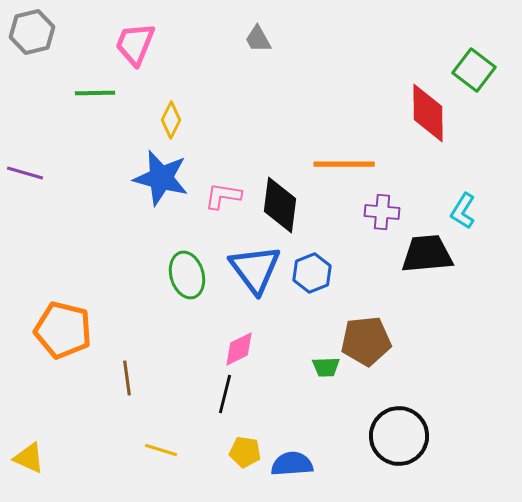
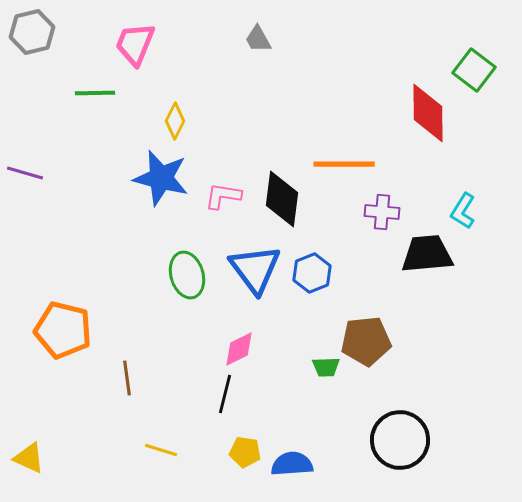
yellow diamond: moved 4 px right, 1 px down
black diamond: moved 2 px right, 6 px up
black circle: moved 1 px right, 4 px down
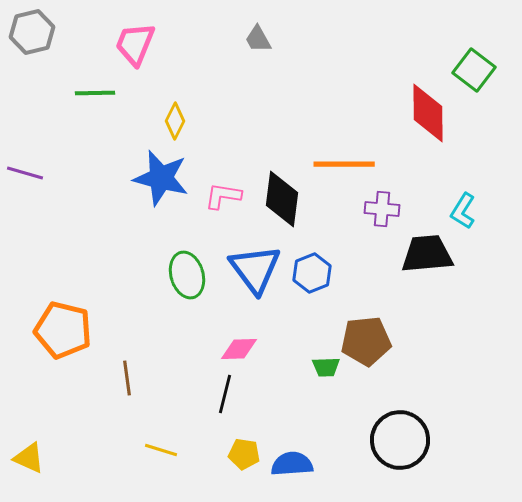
purple cross: moved 3 px up
pink diamond: rotated 24 degrees clockwise
yellow pentagon: moved 1 px left, 2 px down
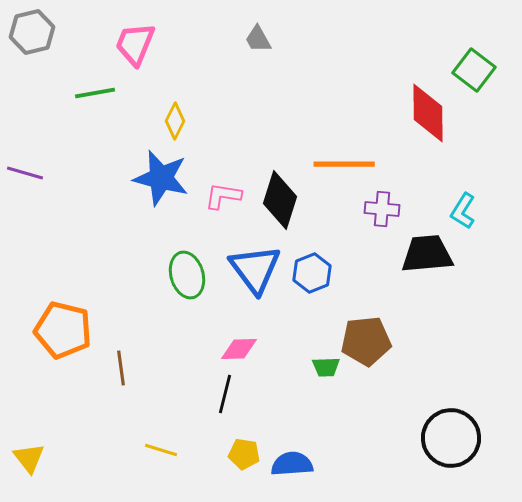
green line: rotated 9 degrees counterclockwise
black diamond: moved 2 px left, 1 px down; rotated 10 degrees clockwise
brown line: moved 6 px left, 10 px up
black circle: moved 51 px right, 2 px up
yellow triangle: rotated 28 degrees clockwise
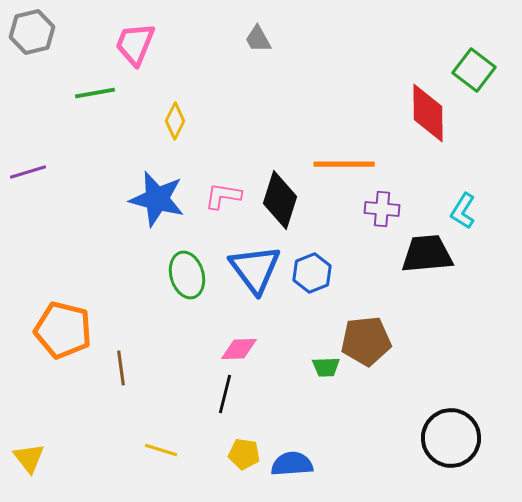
purple line: moved 3 px right, 1 px up; rotated 33 degrees counterclockwise
blue star: moved 4 px left, 21 px down
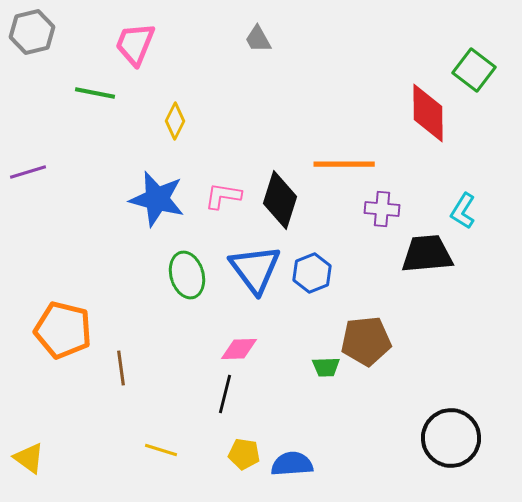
green line: rotated 21 degrees clockwise
yellow triangle: rotated 16 degrees counterclockwise
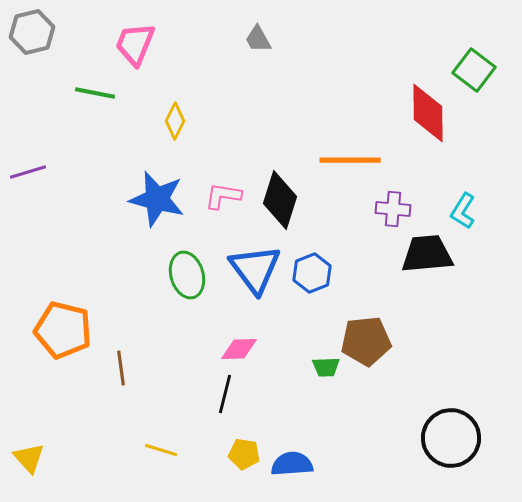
orange line: moved 6 px right, 4 px up
purple cross: moved 11 px right
yellow triangle: rotated 12 degrees clockwise
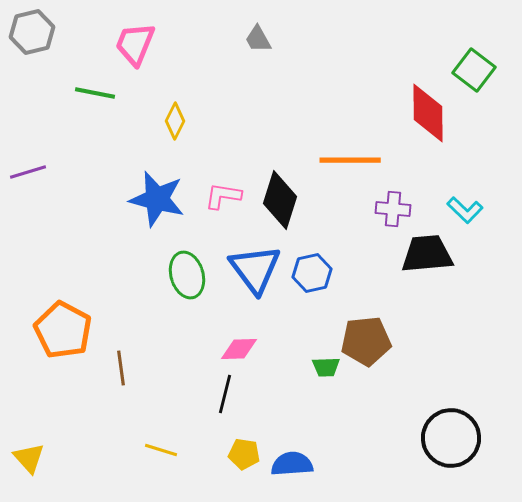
cyan L-shape: moved 2 px right, 1 px up; rotated 78 degrees counterclockwise
blue hexagon: rotated 9 degrees clockwise
orange pentagon: rotated 14 degrees clockwise
